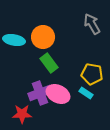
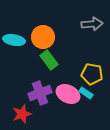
gray arrow: rotated 115 degrees clockwise
green rectangle: moved 3 px up
pink ellipse: moved 10 px right
red star: rotated 18 degrees counterclockwise
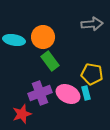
green rectangle: moved 1 px right, 1 px down
cyan rectangle: rotated 40 degrees clockwise
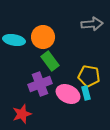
yellow pentagon: moved 3 px left, 2 px down
purple cross: moved 9 px up
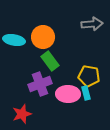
pink ellipse: rotated 25 degrees counterclockwise
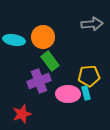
yellow pentagon: rotated 15 degrees counterclockwise
purple cross: moved 1 px left, 3 px up
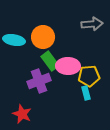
pink ellipse: moved 28 px up
red star: rotated 30 degrees counterclockwise
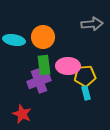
green rectangle: moved 6 px left, 4 px down; rotated 30 degrees clockwise
yellow pentagon: moved 4 px left
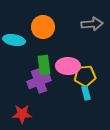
orange circle: moved 10 px up
red star: rotated 24 degrees counterclockwise
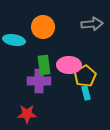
pink ellipse: moved 1 px right, 1 px up
yellow pentagon: rotated 25 degrees counterclockwise
purple cross: rotated 20 degrees clockwise
red star: moved 5 px right
